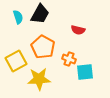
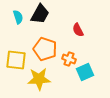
red semicircle: rotated 48 degrees clockwise
orange pentagon: moved 2 px right, 2 px down; rotated 10 degrees counterclockwise
yellow square: moved 1 px up; rotated 35 degrees clockwise
cyan square: rotated 18 degrees counterclockwise
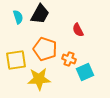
yellow square: rotated 15 degrees counterclockwise
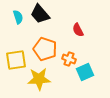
black trapezoid: rotated 110 degrees clockwise
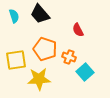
cyan semicircle: moved 4 px left, 1 px up
orange cross: moved 2 px up
cyan square: rotated 18 degrees counterclockwise
